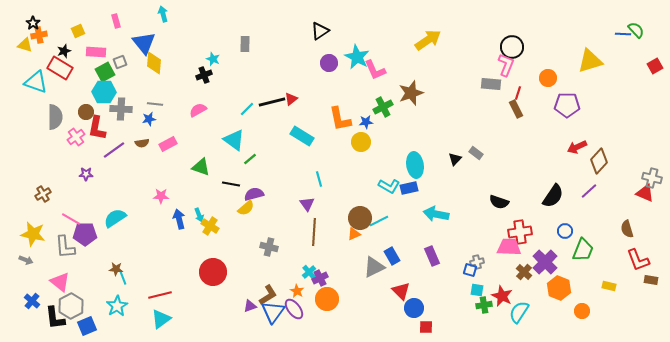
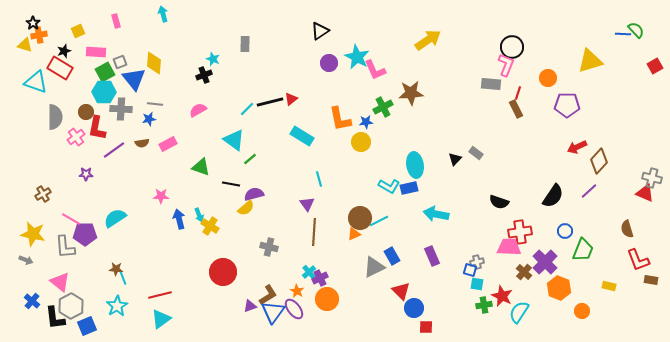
blue triangle at (144, 43): moved 10 px left, 36 px down
brown star at (411, 93): rotated 15 degrees clockwise
black line at (272, 102): moved 2 px left
red circle at (213, 272): moved 10 px right
cyan square at (477, 290): moved 6 px up
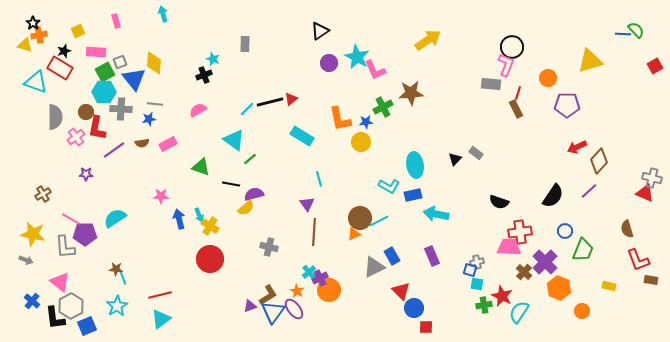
blue rectangle at (409, 188): moved 4 px right, 7 px down
red circle at (223, 272): moved 13 px left, 13 px up
orange circle at (327, 299): moved 2 px right, 9 px up
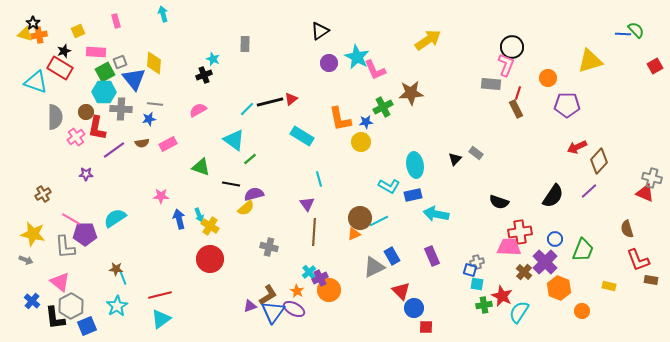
yellow triangle at (25, 45): moved 11 px up
blue circle at (565, 231): moved 10 px left, 8 px down
purple ellipse at (294, 309): rotated 25 degrees counterclockwise
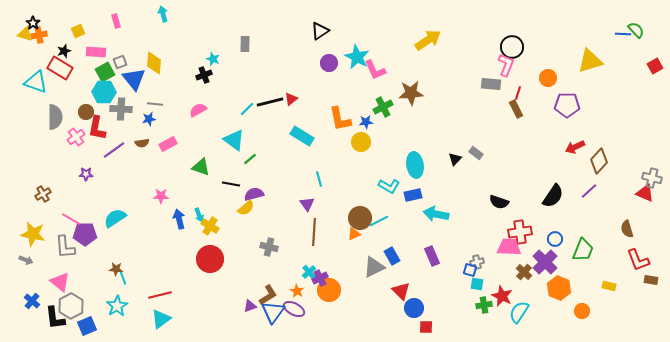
red arrow at (577, 147): moved 2 px left
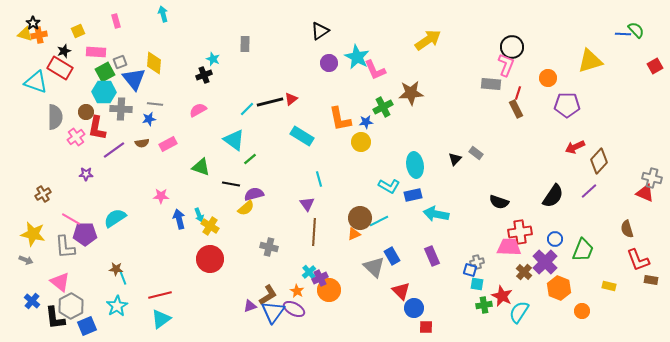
gray triangle at (374, 267): rotated 50 degrees counterclockwise
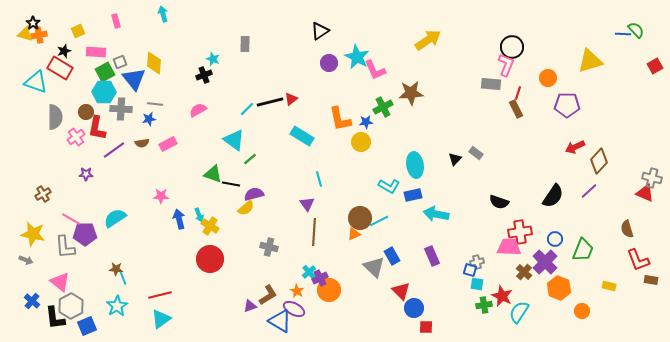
green triangle at (201, 167): moved 12 px right, 7 px down
blue triangle at (273, 312): moved 7 px right, 9 px down; rotated 35 degrees counterclockwise
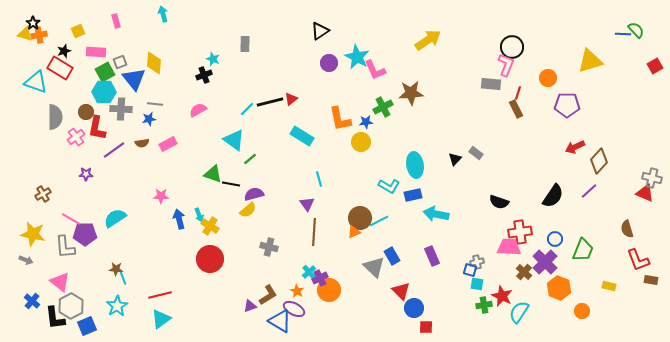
yellow semicircle at (246, 208): moved 2 px right, 2 px down
orange triangle at (354, 234): moved 2 px up
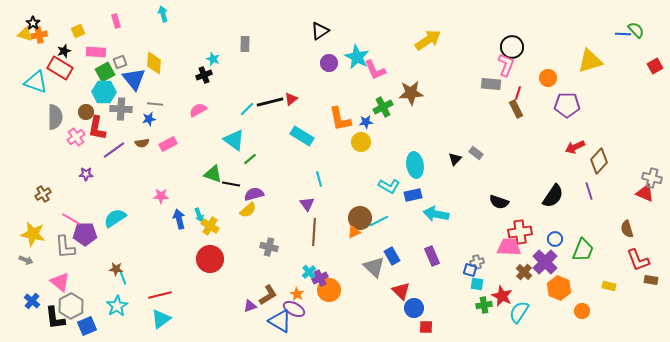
purple line at (589, 191): rotated 66 degrees counterclockwise
orange star at (297, 291): moved 3 px down
